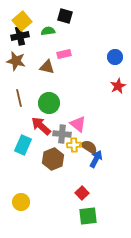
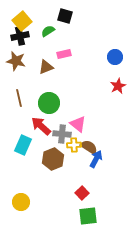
green semicircle: rotated 24 degrees counterclockwise
brown triangle: moved 1 px left; rotated 35 degrees counterclockwise
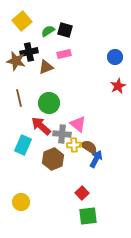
black square: moved 14 px down
black cross: moved 9 px right, 16 px down
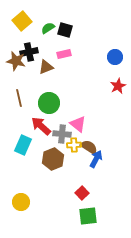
green semicircle: moved 3 px up
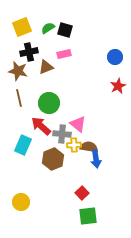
yellow square: moved 6 px down; rotated 18 degrees clockwise
brown star: moved 2 px right, 10 px down
brown semicircle: rotated 24 degrees counterclockwise
blue arrow: rotated 144 degrees clockwise
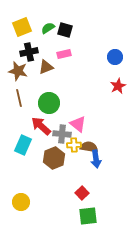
brown hexagon: moved 1 px right, 1 px up
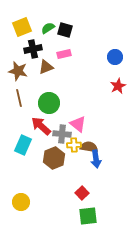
black cross: moved 4 px right, 3 px up
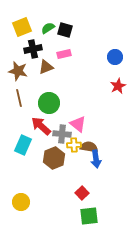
green square: moved 1 px right
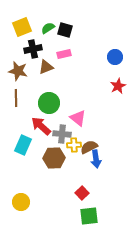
brown line: moved 3 px left; rotated 12 degrees clockwise
pink triangle: moved 6 px up
brown semicircle: rotated 36 degrees counterclockwise
brown hexagon: rotated 20 degrees clockwise
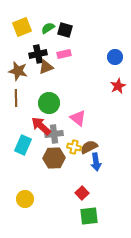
black cross: moved 5 px right, 5 px down
gray cross: moved 8 px left; rotated 12 degrees counterclockwise
yellow cross: moved 2 px down; rotated 16 degrees clockwise
blue arrow: moved 3 px down
yellow circle: moved 4 px right, 3 px up
